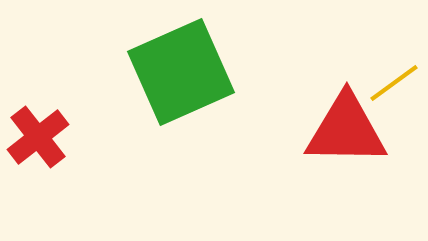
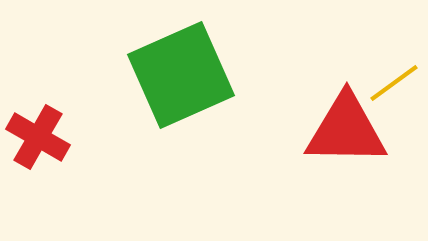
green square: moved 3 px down
red cross: rotated 22 degrees counterclockwise
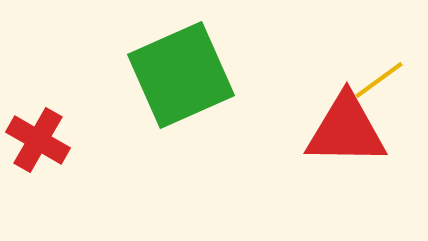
yellow line: moved 15 px left, 3 px up
red cross: moved 3 px down
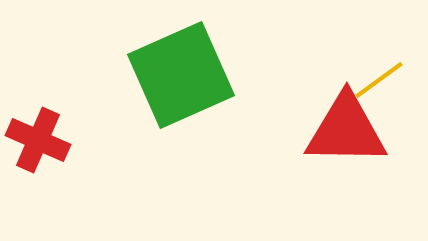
red cross: rotated 6 degrees counterclockwise
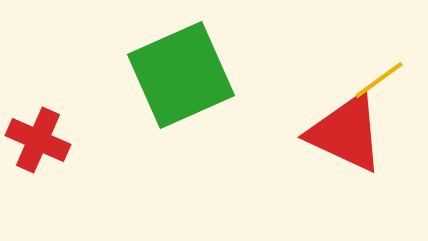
red triangle: moved 3 px down; rotated 24 degrees clockwise
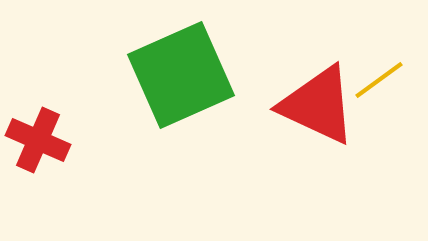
red triangle: moved 28 px left, 28 px up
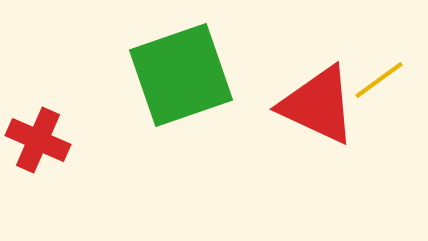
green square: rotated 5 degrees clockwise
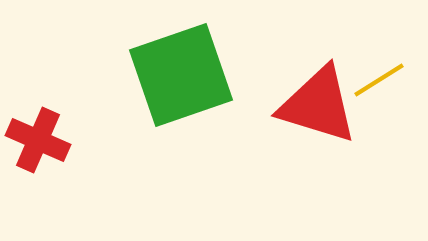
yellow line: rotated 4 degrees clockwise
red triangle: rotated 8 degrees counterclockwise
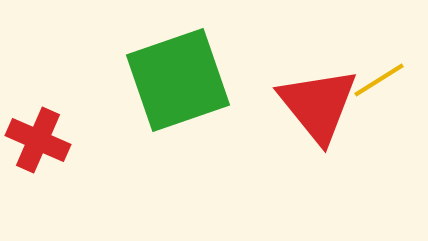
green square: moved 3 px left, 5 px down
red triangle: rotated 34 degrees clockwise
